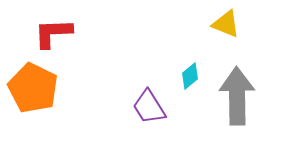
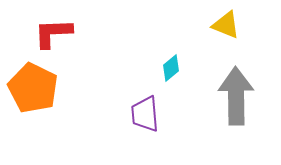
yellow triangle: moved 1 px down
cyan diamond: moved 19 px left, 8 px up
gray arrow: moved 1 px left
purple trapezoid: moved 4 px left, 7 px down; rotated 27 degrees clockwise
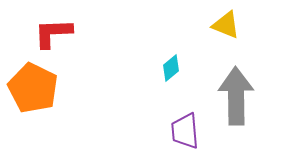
purple trapezoid: moved 40 px right, 17 px down
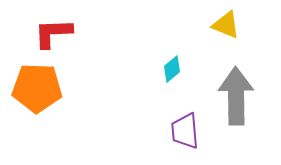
cyan diamond: moved 1 px right, 1 px down
orange pentagon: moved 4 px right; rotated 24 degrees counterclockwise
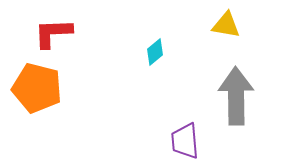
yellow triangle: rotated 12 degrees counterclockwise
cyan diamond: moved 17 px left, 17 px up
orange pentagon: rotated 12 degrees clockwise
purple trapezoid: moved 10 px down
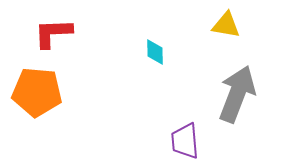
cyan diamond: rotated 52 degrees counterclockwise
orange pentagon: moved 4 px down; rotated 9 degrees counterclockwise
gray arrow: moved 1 px right, 2 px up; rotated 22 degrees clockwise
